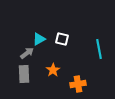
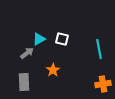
gray rectangle: moved 8 px down
orange cross: moved 25 px right
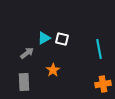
cyan triangle: moved 5 px right, 1 px up
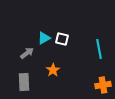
orange cross: moved 1 px down
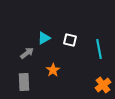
white square: moved 8 px right, 1 px down
orange cross: rotated 28 degrees counterclockwise
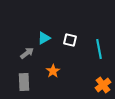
orange star: moved 1 px down
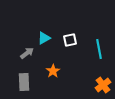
white square: rotated 24 degrees counterclockwise
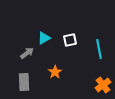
orange star: moved 2 px right, 1 px down
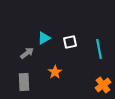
white square: moved 2 px down
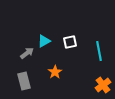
cyan triangle: moved 3 px down
cyan line: moved 2 px down
gray rectangle: moved 1 px up; rotated 12 degrees counterclockwise
